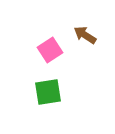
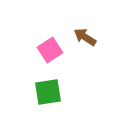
brown arrow: moved 2 px down
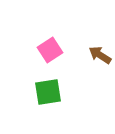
brown arrow: moved 15 px right, 18 px down
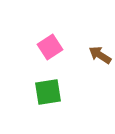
pink square: moved 3 px up
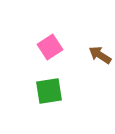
green square: moved 1 px right, 1 px up
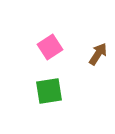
brown arrow: moved 2 px left, 1 px up; rotated 90 degrees clockwise
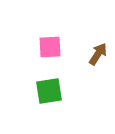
pink square: rotated 30 degrees clockwise
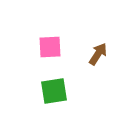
green square: moved 5 px right
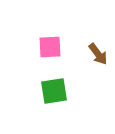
brown arrow: rotated 110 degrees clockwise
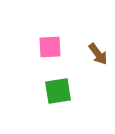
green square: moved 4 px right
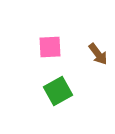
green square: rotated 20 degrees counterclockwise
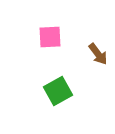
pink square: moved 10 px up
